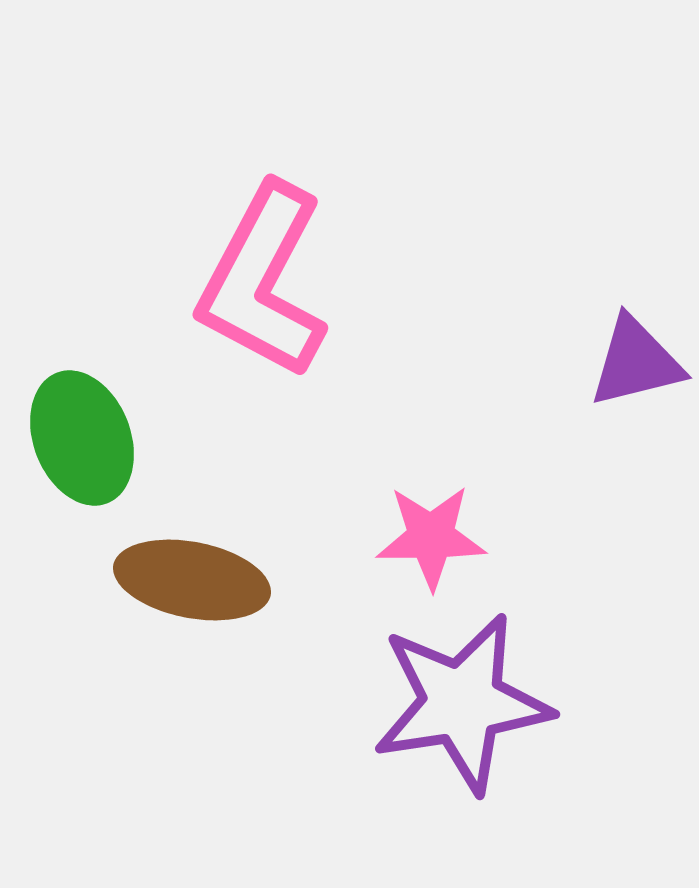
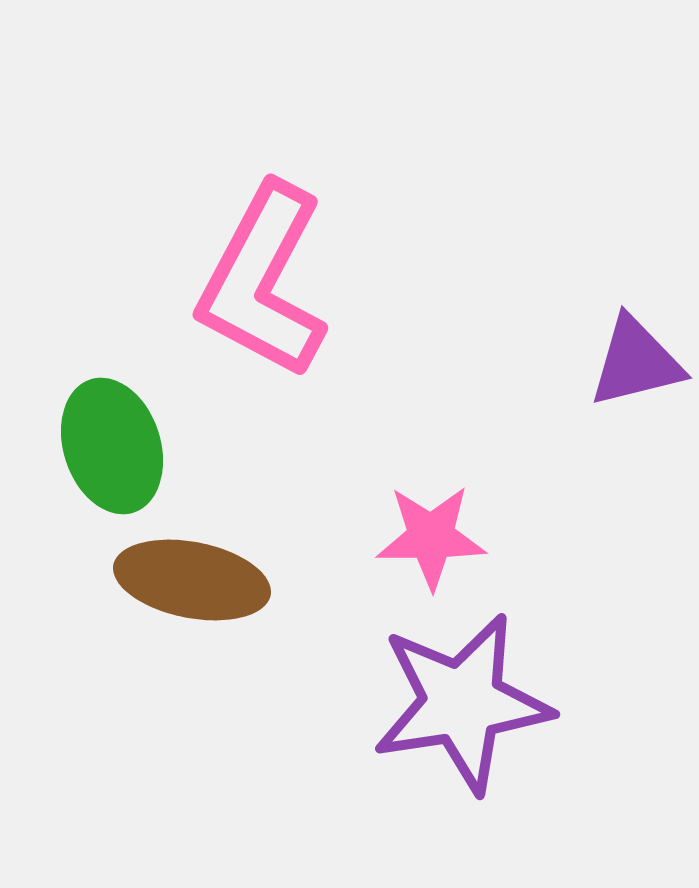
green ellipse: moved 30 px right, 8 px down; rotated 3 degrees clockwise
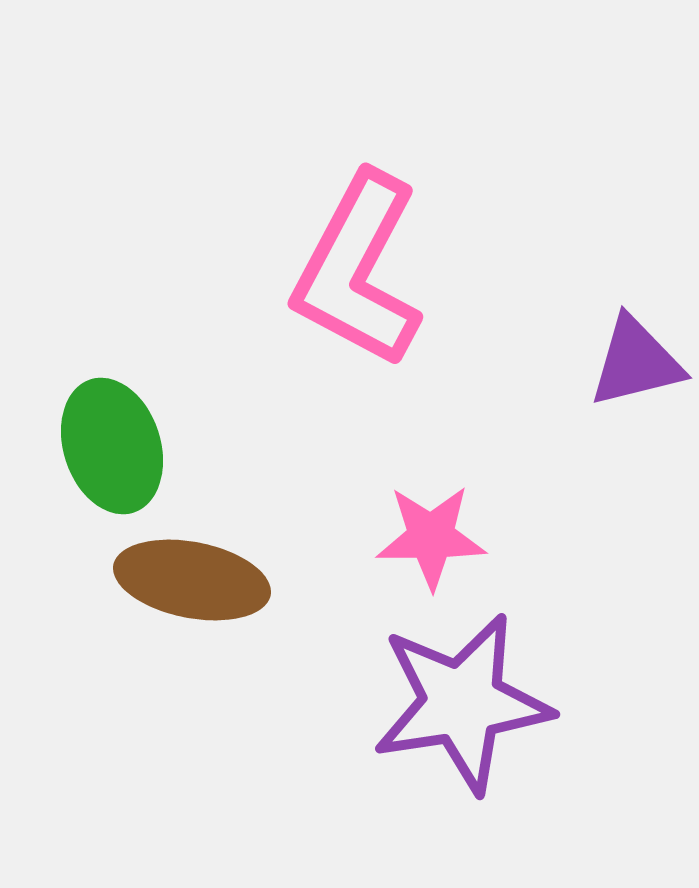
pink L-shape: moved 95 px right, 11 px up
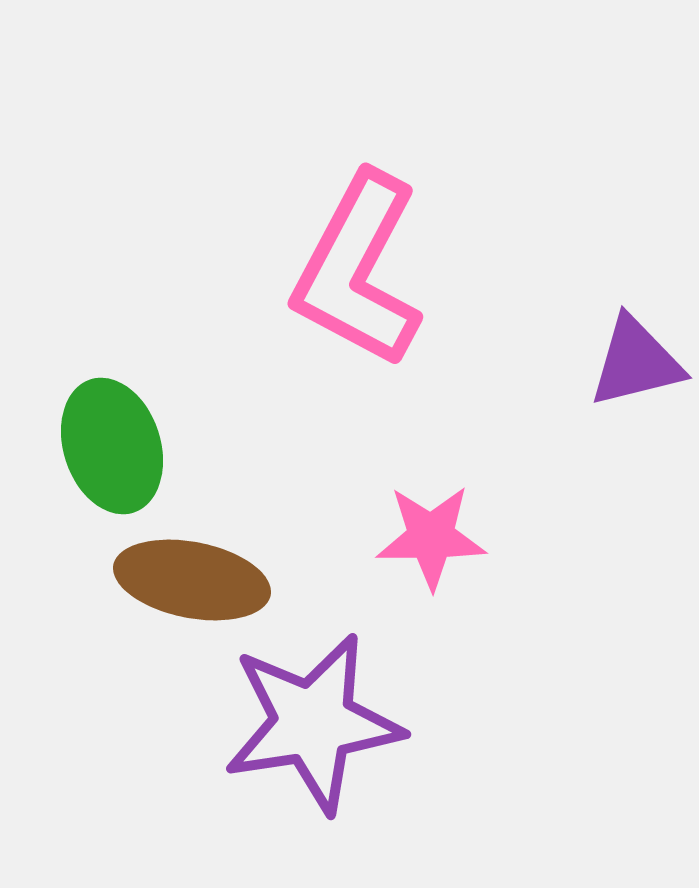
purple star: moved 149 px left, 20 px down
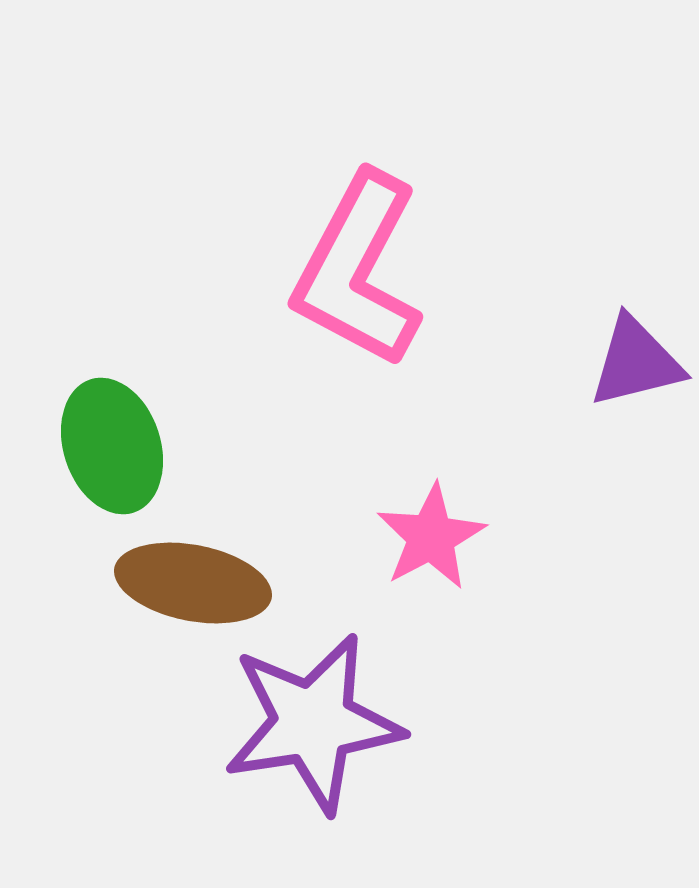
pink star: rotated 28 degrees counterclockwise
brown ellipse: moved 1 px right, 3 px down
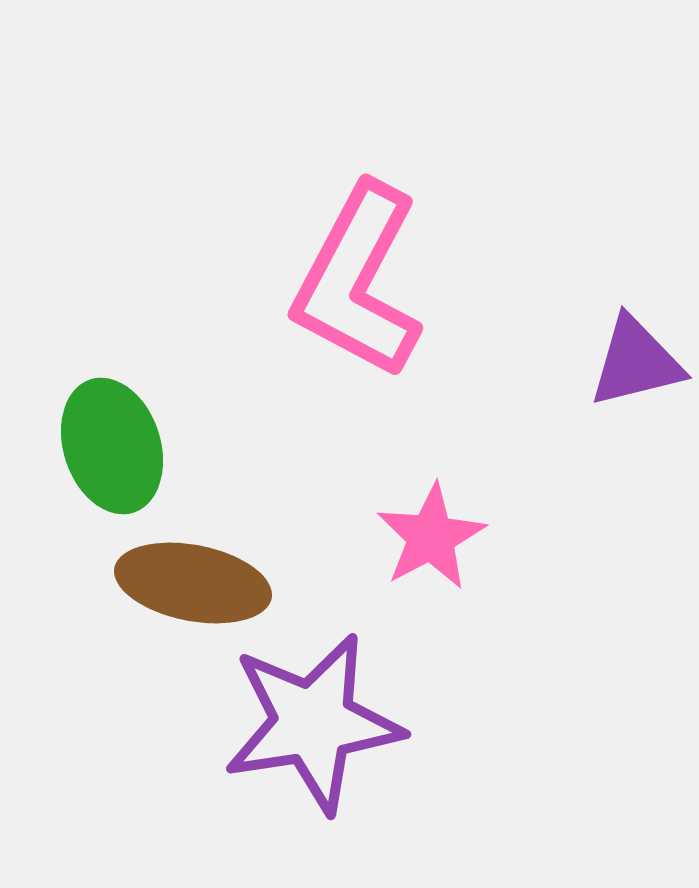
pink L-shape: moved 11 px down
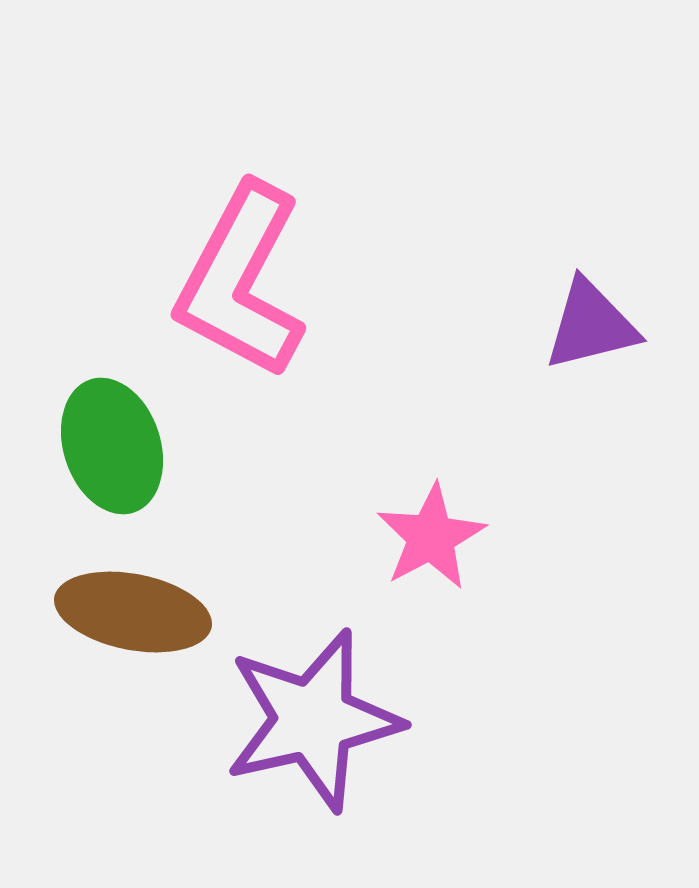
pink L-shape: moved 117 px left
purple triangle: moved 45 px left, 37 px up
brown ellipse: moved 60 px left, 29 px down
purple star: moved 3 px up; rotated 4 degrees counterclockwise
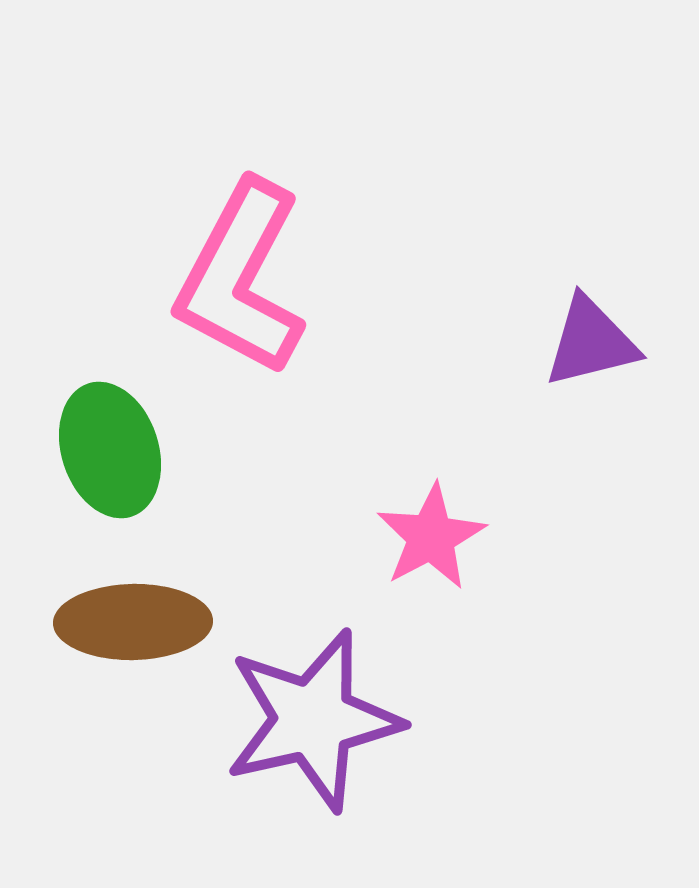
pink L-shape: moved 3 px up
purple triangle: moved 17 px down
green ellipse: moved 2 px left, 4 px down
brown ellipse: moved 10 px down; rotated 12 degrees counterclockwise
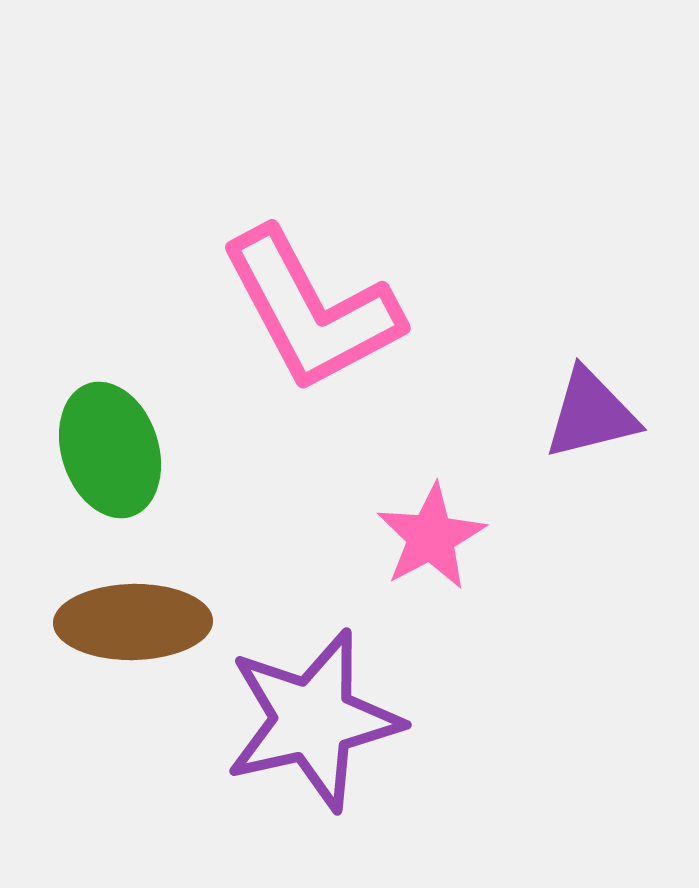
pink L-shape: moved 70 px right, 32 px down; rotated 56 degrees counterclockwise
purple triangle: moved 72 px down
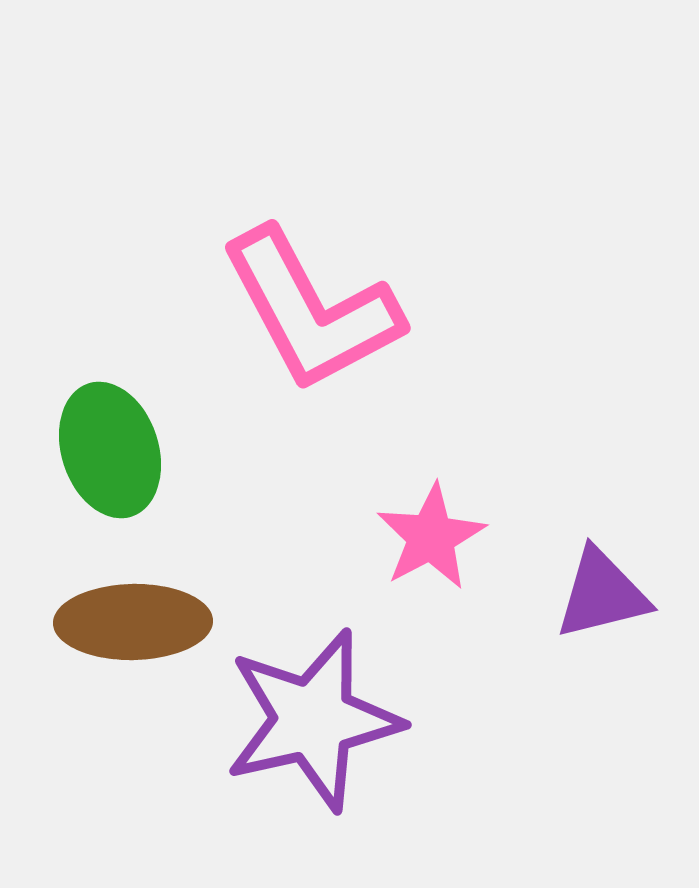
purple triangle: moved 11 px right, 180 px down
